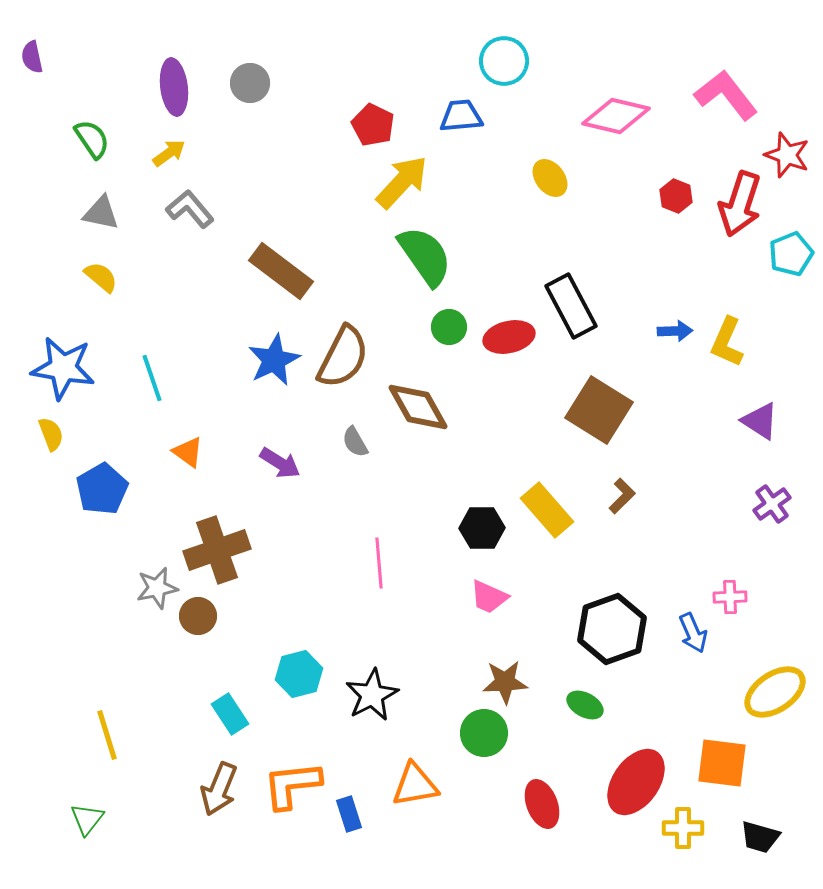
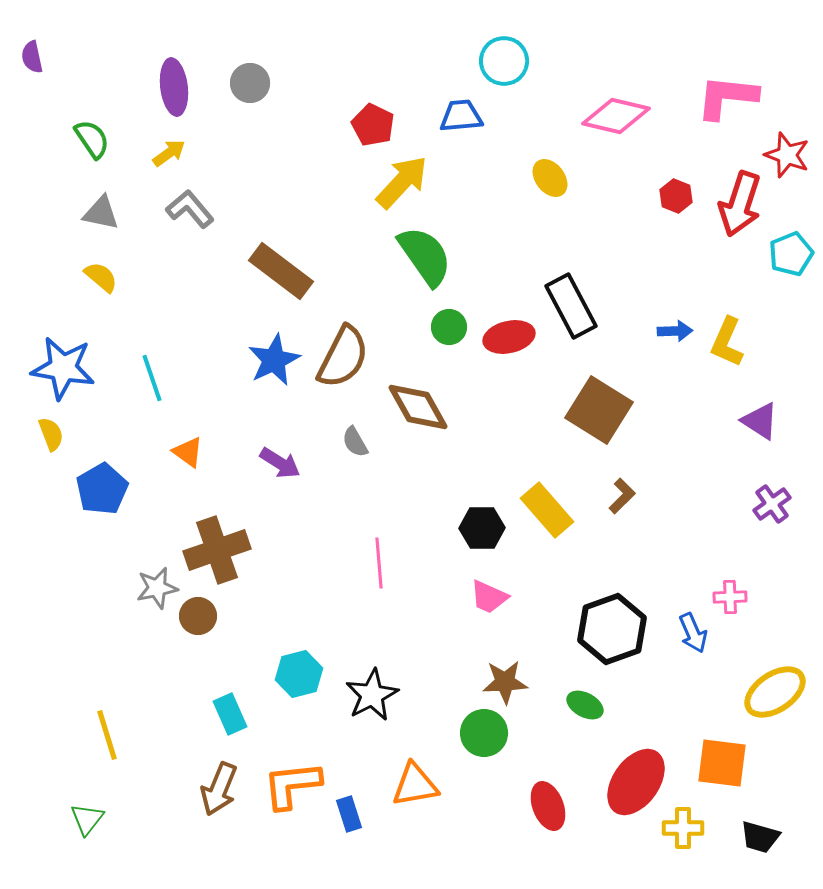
pink L-shape at (726, 95): moved 1 px right, 2 px down; rotated 46 degrees counterclockwise
cyan rectangle at (230, 714): rotated 9 degrees clockwise
red ellipse at (542, 804): moved 6 px right, 2 px down
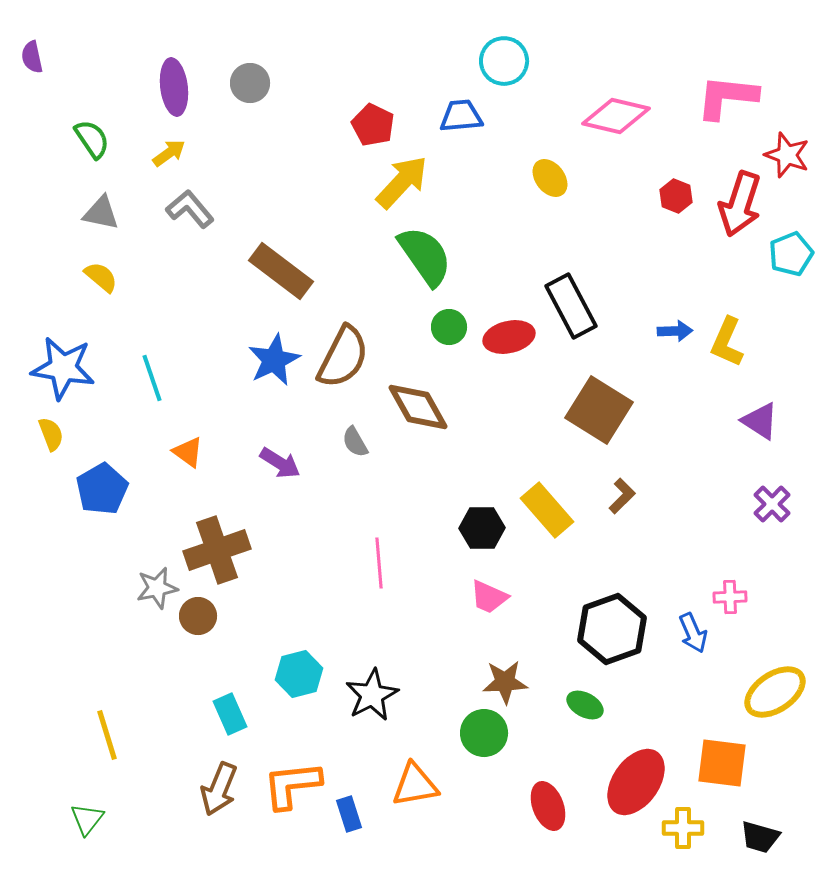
purple cross at (772, 504): rotated 9 degrees counterclockwise
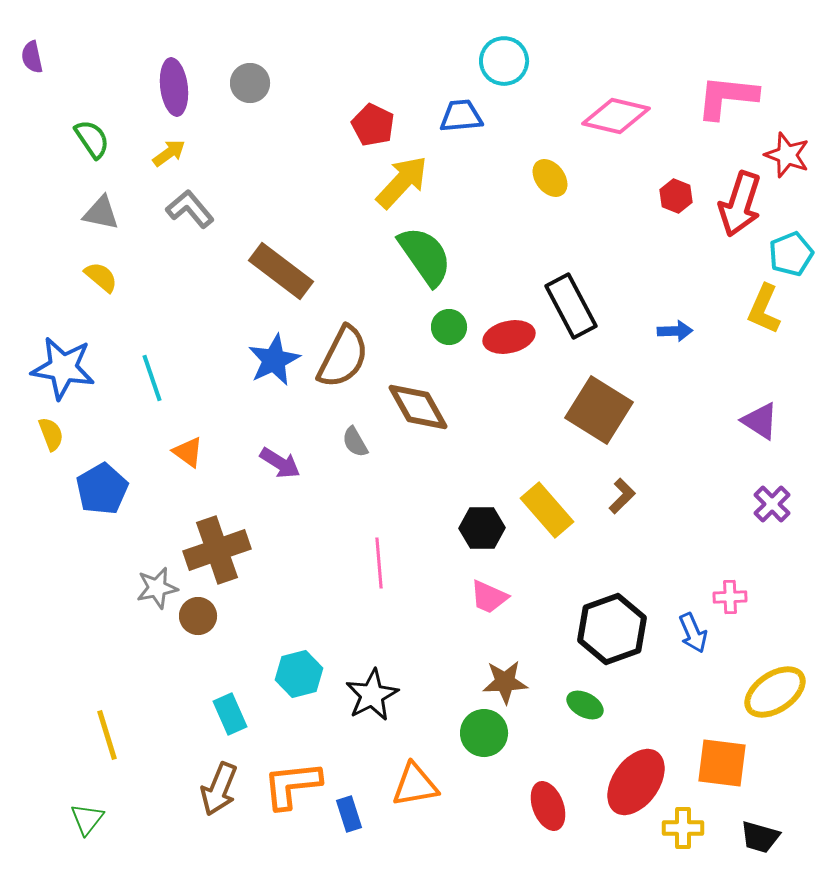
yellow L-shape at (727, 342): moved 37 px right, 33 px up
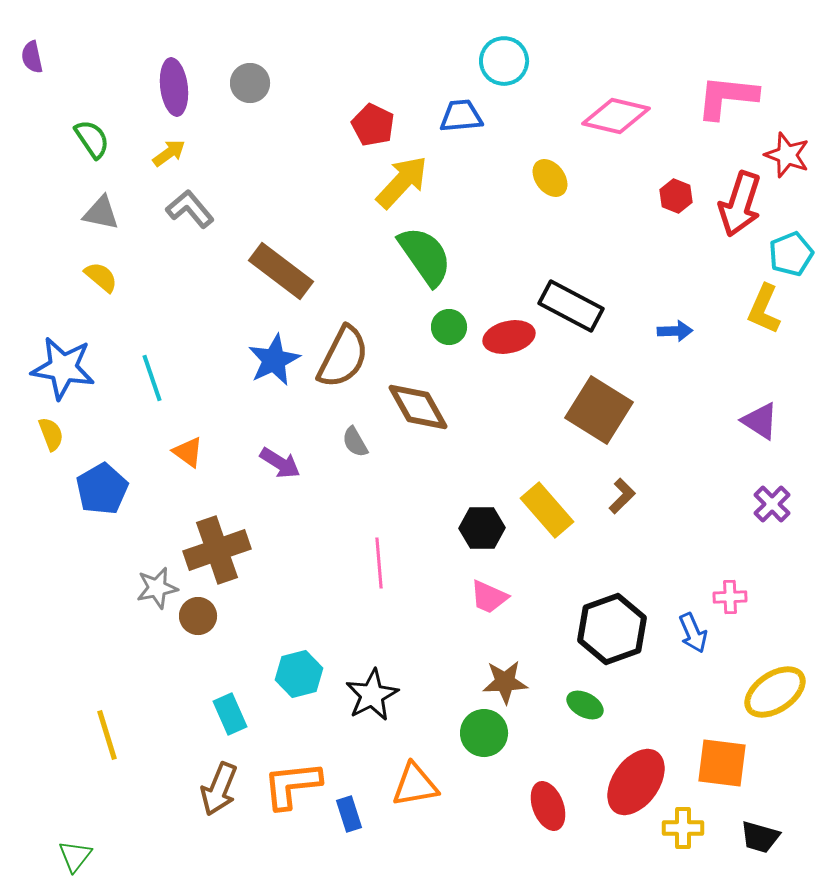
black rectangle at (571, 306): rotated 34 degrees counterclockwise
green triangle at (87, 819): moved 12 px left, 37 px down
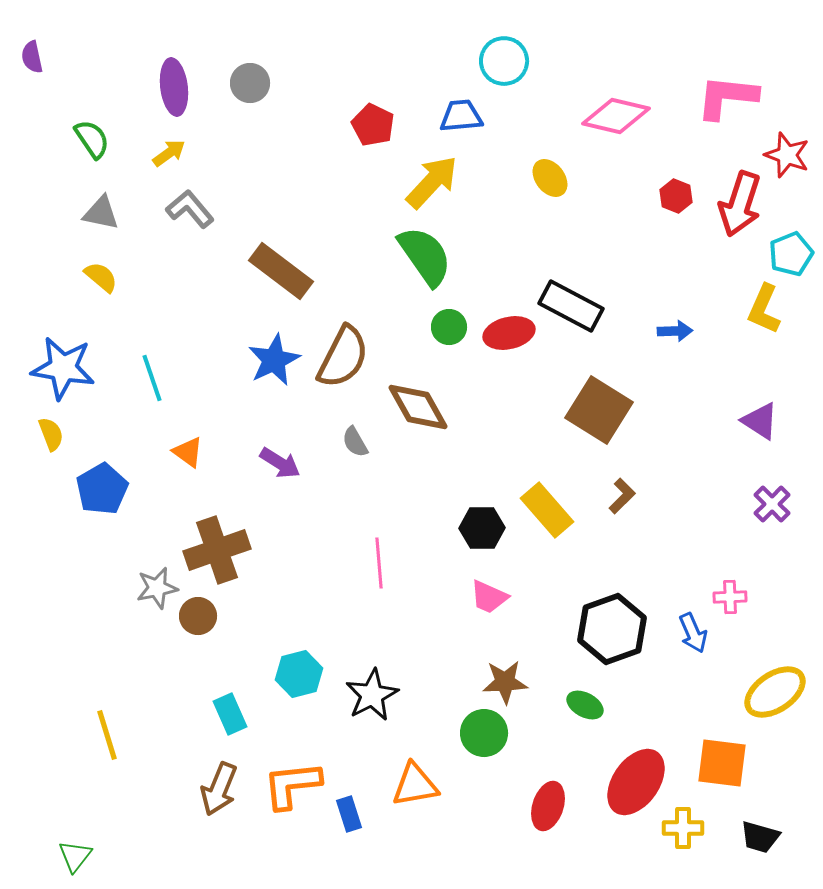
yellow arrow at (402, 182): moved 30 px right
red ellipse at (509, 337): moved 4 px up
red ellipse at (548, 806): rotated 39 degrees clockwise
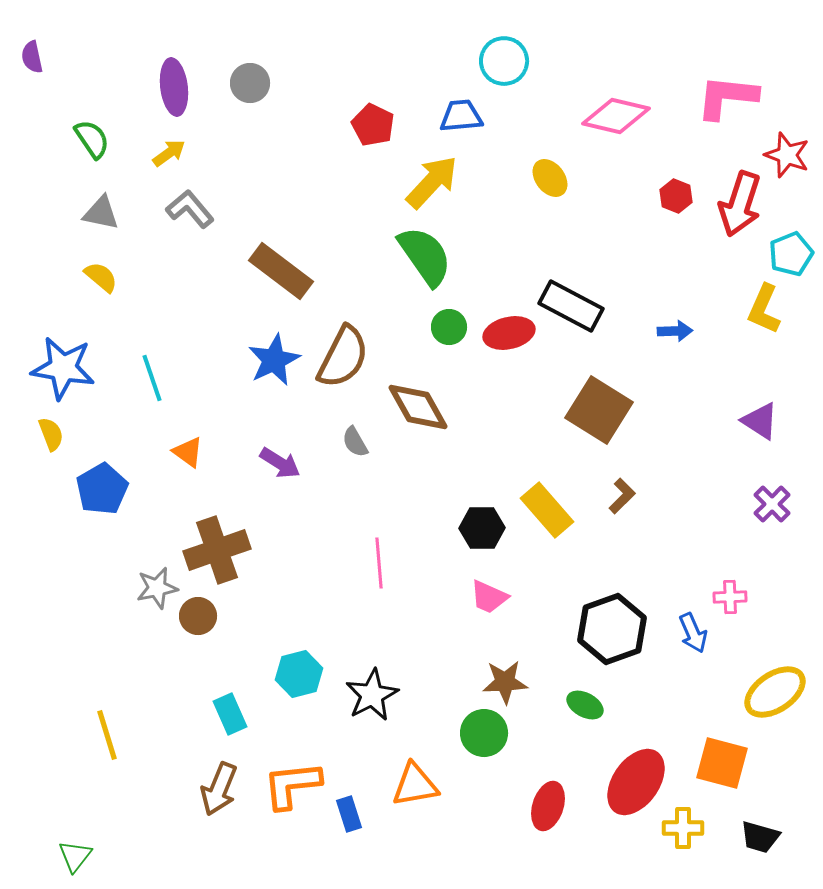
orange square at (722, 763): rotated 8 degrees clockwise
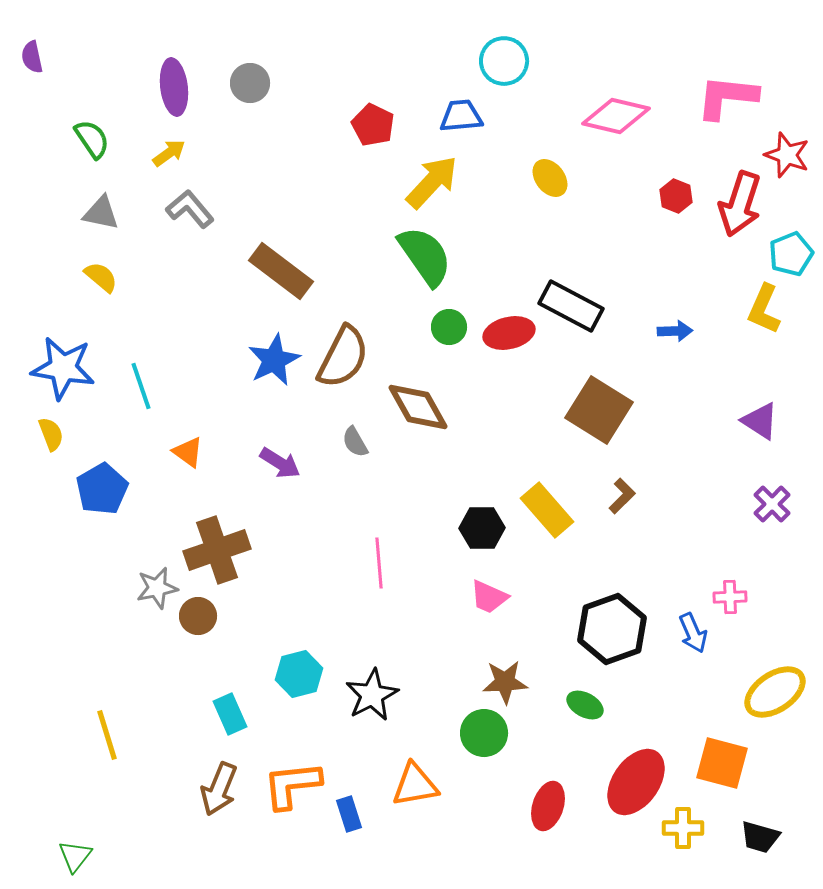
cyan line at (152, 378): moved 11 px left, 8 px down
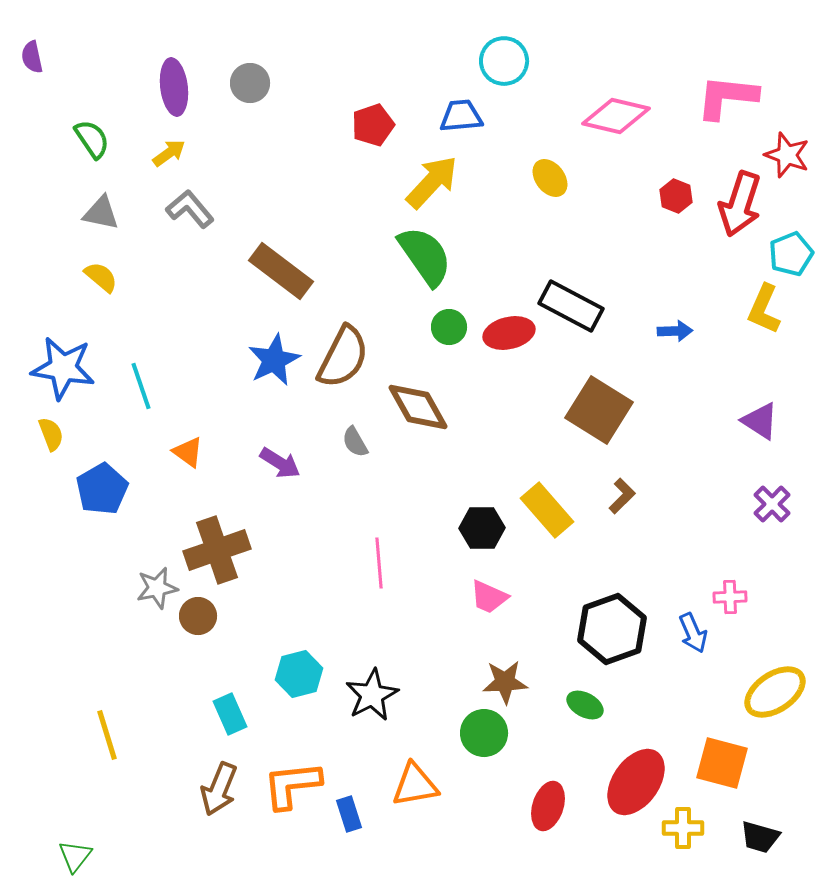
red pentagon at (373, 125): rotated 27 degrees clockwise
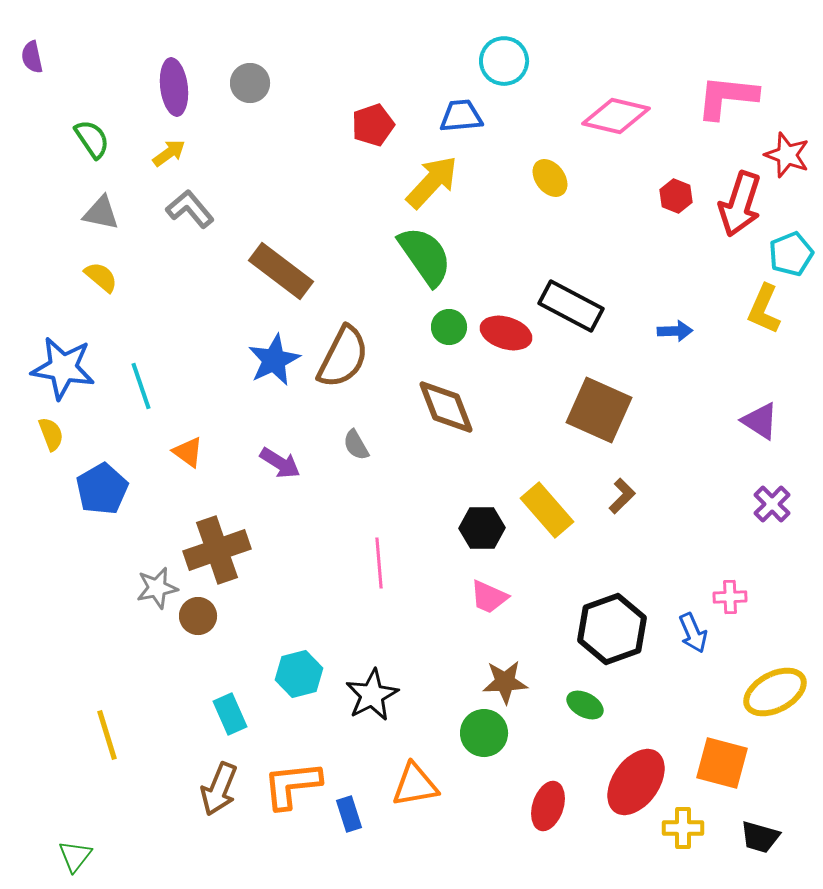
red ellipse at (509, 333): moved 3 px left; rotated 30 degrees clockwise
brown diamond at (418, 407): moved 28 px right; rotated 8 degrees clockwise
brown square at (599, 410): rotated 8 degrees counterclockwise
gray semicircle at (355, 442): moved 1 px right, 3 px down
yellow ellipse at (775, 692): rotated 6 degrees clockwise
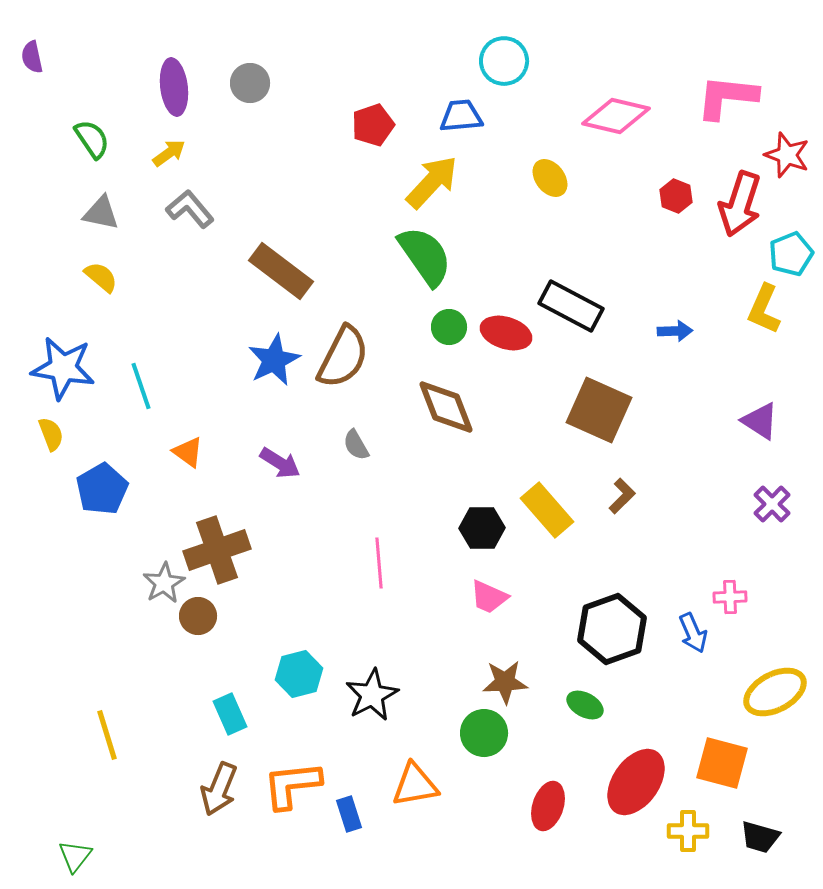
gray star at (157, 588): moved 7 px right, 5 px up; rotated 18 degrees counterclockwise
yellow cross at (683, 828): moved 5 px right, 3 px down
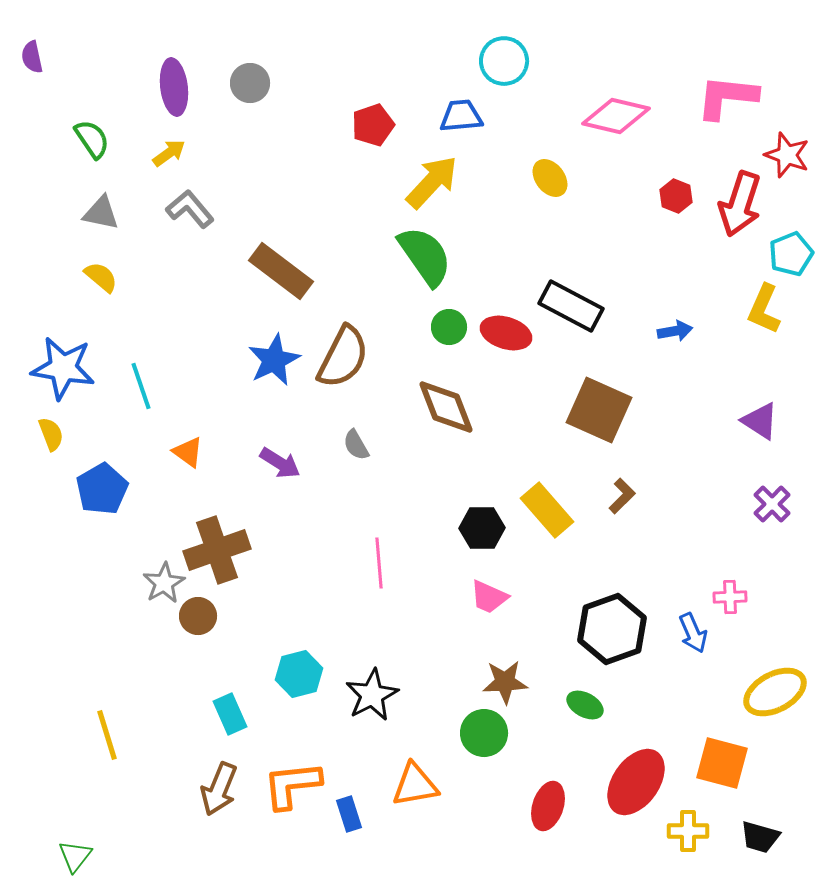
blue arrow at (675, 331): rotated 8 degrees counterclockwise
